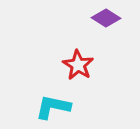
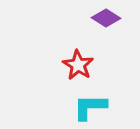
cyan L-shape: moved 37 px right; rotated 12 degrees counterclockwise
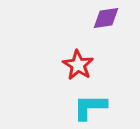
purple diamond: rotated 40 degrees counterclockwise
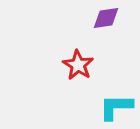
cyan L-shape: moved 26 px right
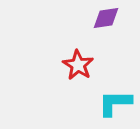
cyan L-shape: moved 1 px left, 4 px up
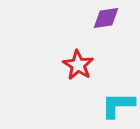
cyan L-shape: moved 3 px right, 2 px down
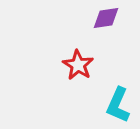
cyan L-shape: rotated 66 degrees counterclockwise
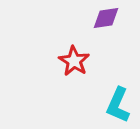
red star: moved 4 px left, 4 px up
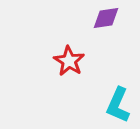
red star: moved 5 px left
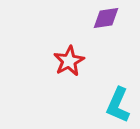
red star: rotated 12 degrees clockwise
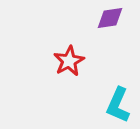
purple diamond: moved 4 px right
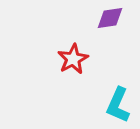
red star: moved 4 px right, 2 px up
